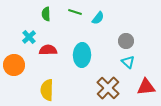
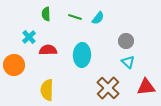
green line: moved 5 px down
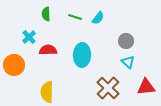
yellow semicircle: moved 2 px down
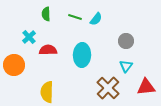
cyan semicircle: moved 2 px left, 1 px down
cyan triangle: moved 2 px left, 4 px down; rotated 24 degrees clockwise
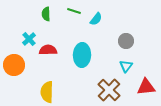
green line: moved 1 px left, 6 px up
cyan cross: moved 2 px down
brown cross: moved 1 px right, 2 px down
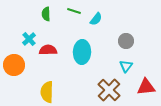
cyan ellipse: moved 3 px up
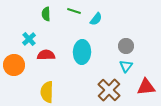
gray circle: moved 5 px down
red semicircle: moved 2 px left, 5 px down
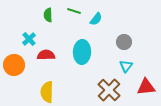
green semicircle: moved 2 px right, 1 px down
gray circle: moved 2 px left, 4 px up
